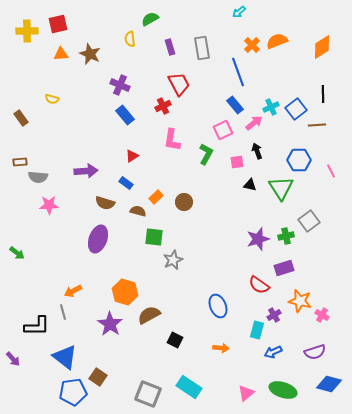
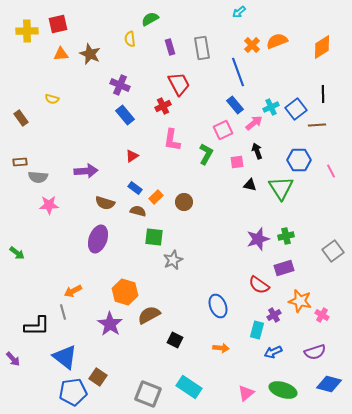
blue rectangle at (126, 183): moved 9 px right, 5 px down
gray square at (309, 221): moved 24 px right, 30 px down
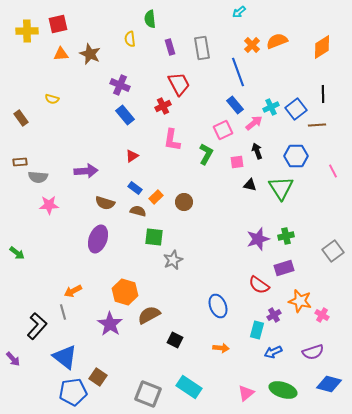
green semicircle at (150, 19): rotated 66 degrees counterclockwise
blue hexagon at (299, 160): moved 3 px left, 4 px up
pink line at (331, 171): moved 2 px right
black L-shape at (37, 326): rotated 48 degrees counterclockwise
purple semicircle at (315, 352): moved 2 px left
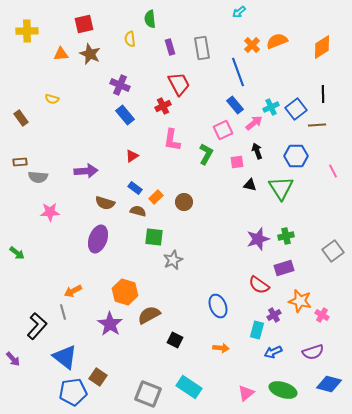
red square at (58, 24): moved 26 px right
pink star at (49, 205): moved 1 px right, 7 px down
